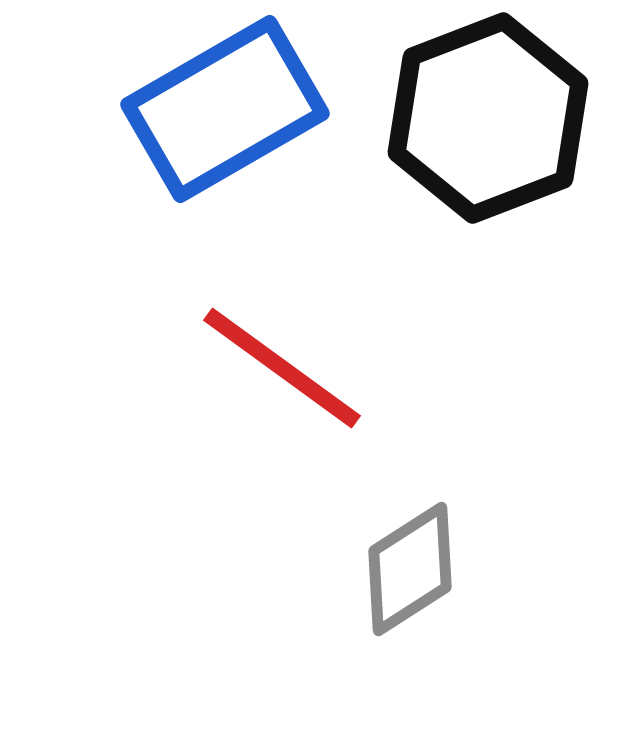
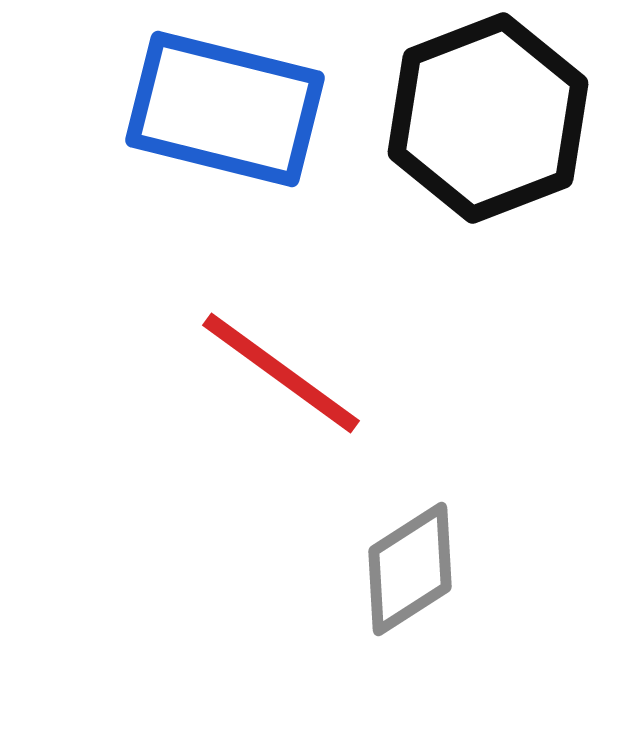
blue rectangle: rotated 44 degrees clockwise
red line: moved 1 px left, 5 px down
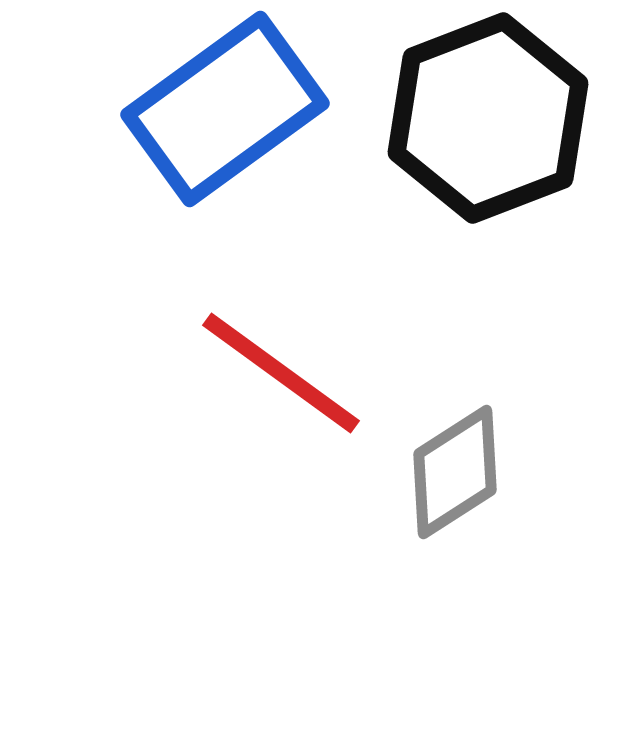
blue rectangle: rotated 50 degrees counterclockwise
gray diamond: moved 45 px right, 97 px up
